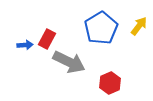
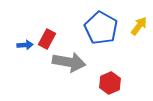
blue pentagon: rotated 12 degrees counterclockwise
gray arrow: rotated 16 degrees counterclockwise
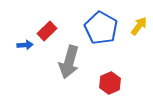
red rectangle: moved 8 px up; rotated 18 degrees clockwise
gray arrow: rotated 96 degrees clockwise
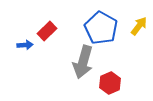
gray arrow: moved 14 px right
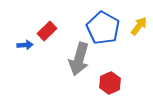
blue pentagon: moved 2 px right
gray arrow: moved 4 px left, 3 px up
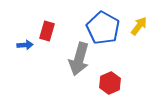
red rectangle: rotated 30 degrees counterclockwise
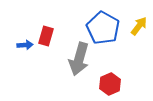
red rectangle: moved 1 px left, 5 px down
red hexagon: moved 1 px down
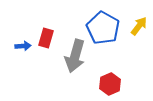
red rectangle: moved 2 px down
blue arrow: moved 2 px left, 1 px down
gray arrow: moved 4 px left, 3 px up
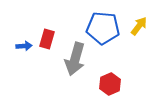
blue pentagon: rotated 24 degrees counterclockwise
red rectangle: moved 1 px right, 1 px down
blue arrow: moved 1 px right
gray arrow: moved 3 px down
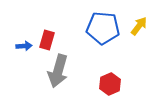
red rectangle: moved 1 px down
gray arrow: moved 17 px left, 12 px down
